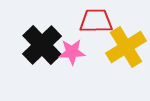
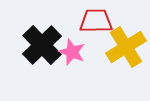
pink star: rotated 24 degrees clockwise
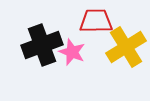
black cross: rotated 24 degrees clockwise
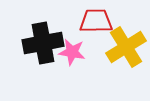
black cross: moved 1 px right, 2 px up; rotated 9 degrees clockwise
pink star: rotated 12 degrees counterclockwise
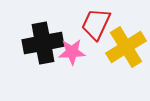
red trapezoid: moved 3 px down; rotated 64 degrees counterclockwise
pink star: rotated 12 degrees counterclockwise
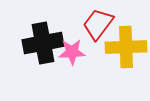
red trapezoid: moved 2 px right; rotated 12 degrees clockwise
yellow cross: rotated 30 degrees clockwise
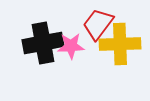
yellow cross: moved 6 px left, 3 px up
pink star: moved 1 px left, 6 px up
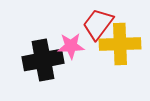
black cross: moved 17 px down
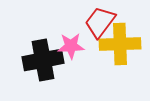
red trapezoid: moved 2 px right, 2 px up
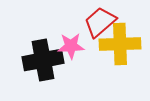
red trapezoid: rotated 12 degrees clockwise
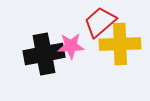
black cross: moved 1 px right, 6 px up
